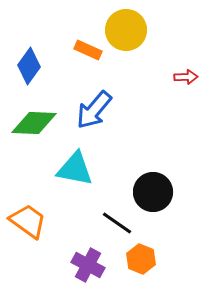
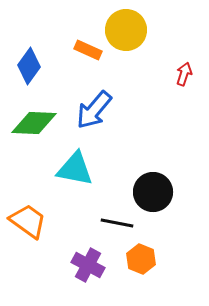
red arrow: moved 2 px left, 3 px up; rotated 70 degrees counterclockwise
black line: rotated 24 degrees counterclockwise
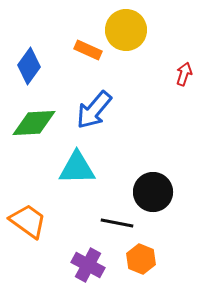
green diamond: rotated 6 degrees counterclockwise
cyan triangle: moved 2 px right, 1 px up; rotated 12 degrees counterclockwise
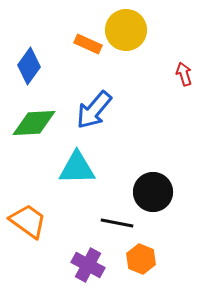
orange rectangle: moved 6 px up
red arrow: rotated 35 degrees counterclockwise
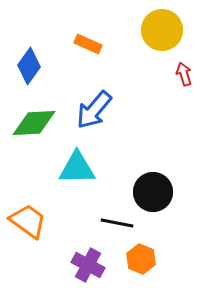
yellow circle: moved 36 px right
